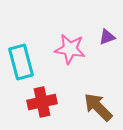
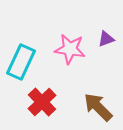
purple triangle: moved 1 px left, 2 px down
cyan rectangle: rotated 40 degrees clockwise
red cross: rotated 32 degrees counterclockwise
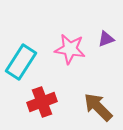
cyan rectangle: rotated 8 degrees clockwise
red cross: rotated 24 degrees clockwise
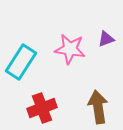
red cross: moved 6 px down
brown arrow: rotated 36 degrees clockwise
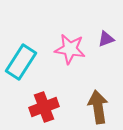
red cross: moved 2 px right, 1 px up
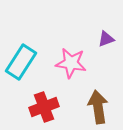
pink star: moved 1 px right, 14 px down
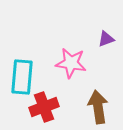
cyan rectangle: moved 1 px right, 15 px down; rotated 28 degrees counterclockwise
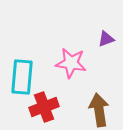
brown arrow: moved 1 px right, 3 px down
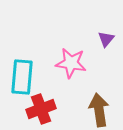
purple triangle: rotated 30 degrees counterclockwise
red cross: moved 3 px left, 2 px down
